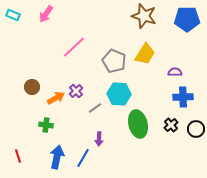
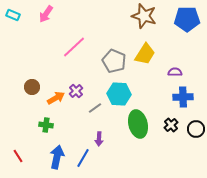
red line: rotated 16 degrees counterclockwise
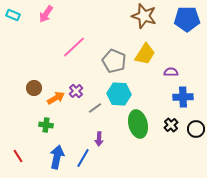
purple semicircle: moved 4 px left
brown circle: moved 2 px right, 1 px down
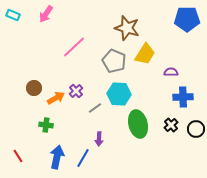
brown star: moved 17 px left, 12 px down
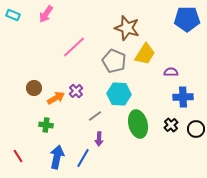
gray line: moved 8 px down
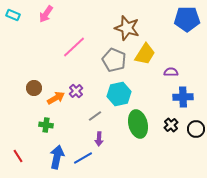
gray pentagon: moved 1 px up
cyan hexagon: rotated 15 degrees counterclockwise
blue line: rotated 30 degrees clockwise
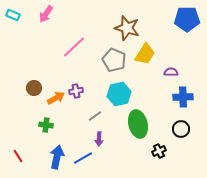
purple cross: rotated 32 degrees clockwise
black cross: moved 12 px left, 26 px down; rotated 16 degrees clockwise
black circle: moved 15 px left
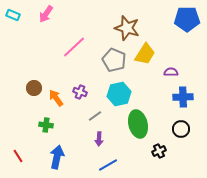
purple cross: moved 4 px right, 1 px down; rotated 32 degrees clockwise
orange arrow: rotated 96 degrees counterclockwise
blue line: moved 25 px right, 7 px down
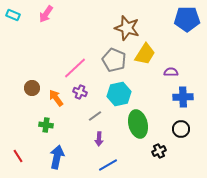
pink line: moved 1 px right, 21 px down
brown circle: moved 2 px left
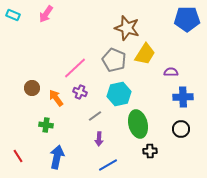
black cross: moved 9 px left; rotated 24 degrees clockwise
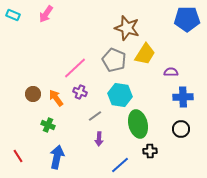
brown circle: moved 1 px right, 6 px down
cyan hexagon: moved 1 px right, 1 px down; rotated 20 degrees clockwise
green cross: moved 2 px right; rotated 16 degrees clockwise
blue line: moved 12 px right; rotated 12 degrees counterclockwise
